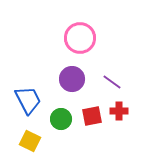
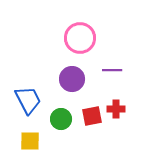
purple line: moved 12 px up; rotated 36 degrees counterclockwise
red cross: moved 3 px left, 2 px up
yellow square: rotated 25 degrees counterclockwise
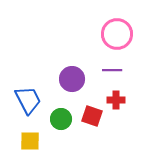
pink circle: moved 37 px right, 4 px up
red cross: moved 9 px up
red square: rotated 30 degrees clockwise
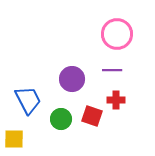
yellow square: moved 16 px left, 2 px up
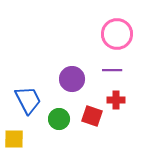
green circle: moved 2 px left
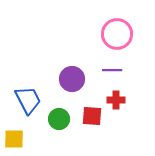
red square: rotated 15 degrees counterclockwise
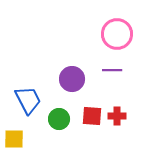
red cross: moved 1 px right, 16 px down
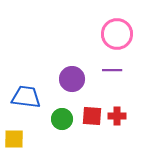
blue trapezoid: moved 2 px left, 3 px up; rotated 56 degrees counterclockwise
green circle: moved 3 px right
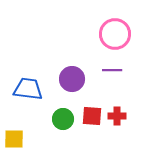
pink circle: moved 2 px left
blue trapezoid: moved 2 px right, 8 px up
green circle: moved 1 px right
